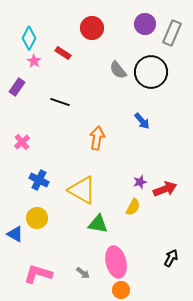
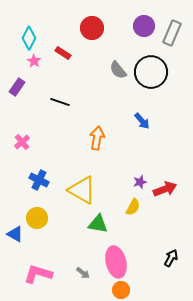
purple circle: moved 1 px left, 2 px down
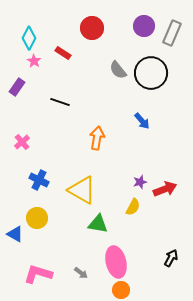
black circle: moved 1 px down
gray arrow: moved 2 px left
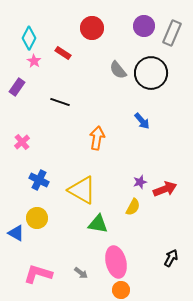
blue triangle: moved 1 px right, 1 px up
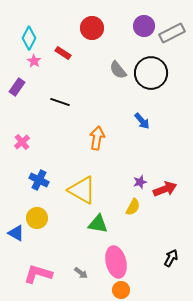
gray rectangle: rotated 40 degrees clockwise
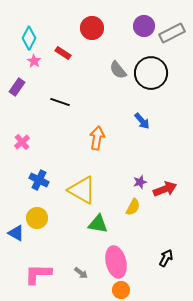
black arrow: moved 5 px left
pink L-shape: rotated 16 degrees counterclockwise
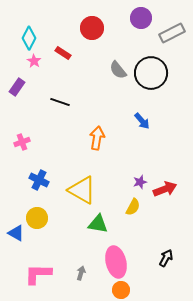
purple circle: moved 3 px left, 8 px up
pink cross: rotated 21 degrees clockwise
gray arrow: rotated 112 degrees counterclockwise
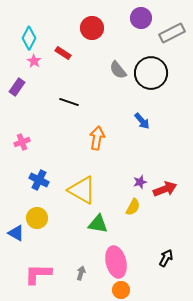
black line: moved 9 px right
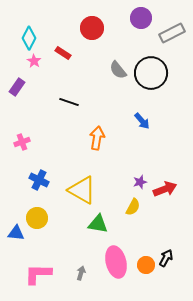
blue triangle: rotated 24 degrees counterclockwise
orange circle: moved 25 px right, 25 px up
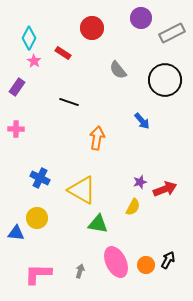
black circle: moved 14 px right, 7 px down
pink cross: moved 6 px left, 13 px up; rotated 21 degrees clockwise
blue cross: moved 1 px right, 2 px up
black arrow: moved 2 px right, 2 px down
pink ellipse: rotated 12 degrees counterclockwise
gray arrow: moved 1 px left, 2 px up
